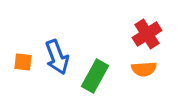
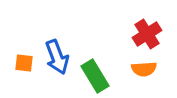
orange square: moved 1 px right, 1 px down
green rectangle: rotated 60 degrees counterclockwise
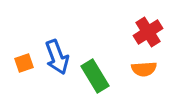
red cross: moved 1 px right, 2 px up
orange square: rotated 24 degrees counterclockwise
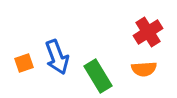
green rectangle: moved 3 px right
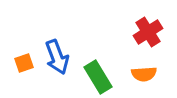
orange semicircle: moved 5 px down
green rectangle: moved 1 px down
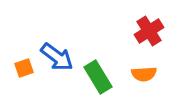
red cross: moved 1 px right, 1 px up
blue arrow: rotated 32 degrees counterclockwise
orange square: moved 5 px down
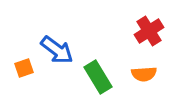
blue arrow: moved 7 px up
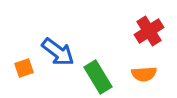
blue arrow: moved 1 px right, 2 px down
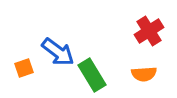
green rectangle: moved 6 px left, 2 px up
